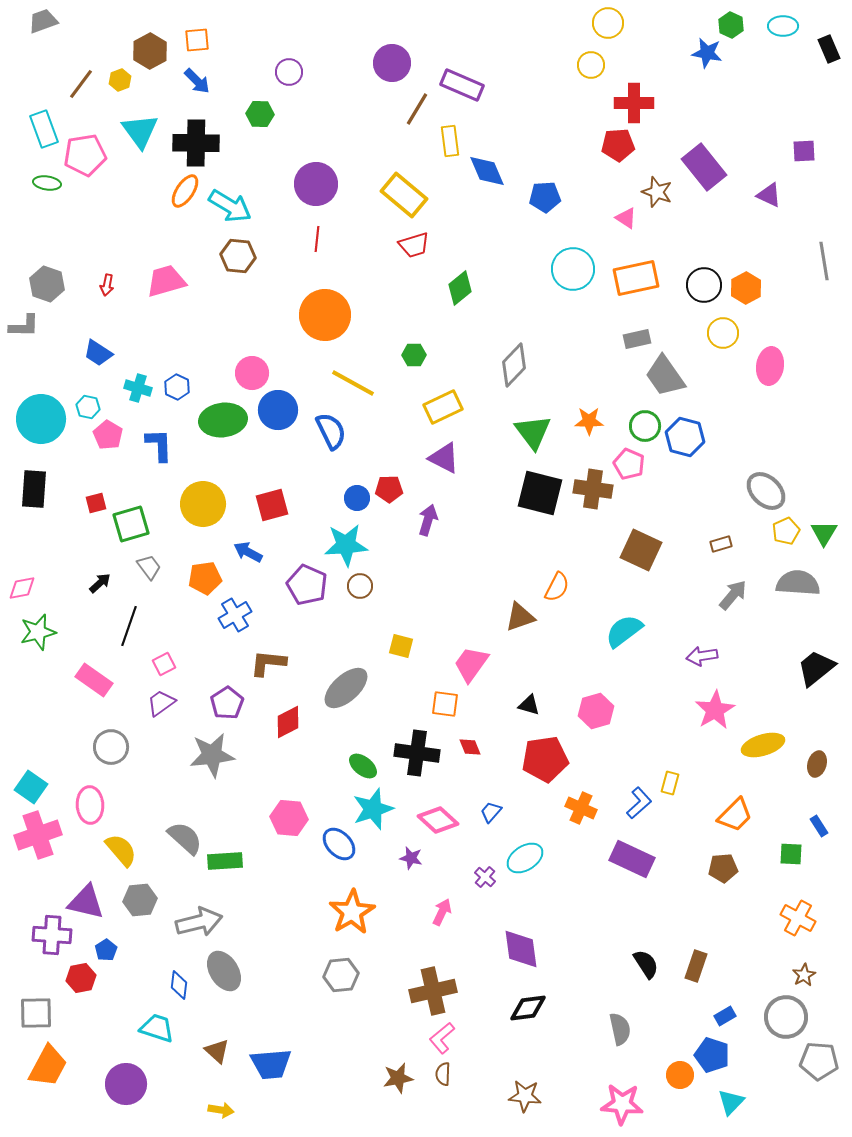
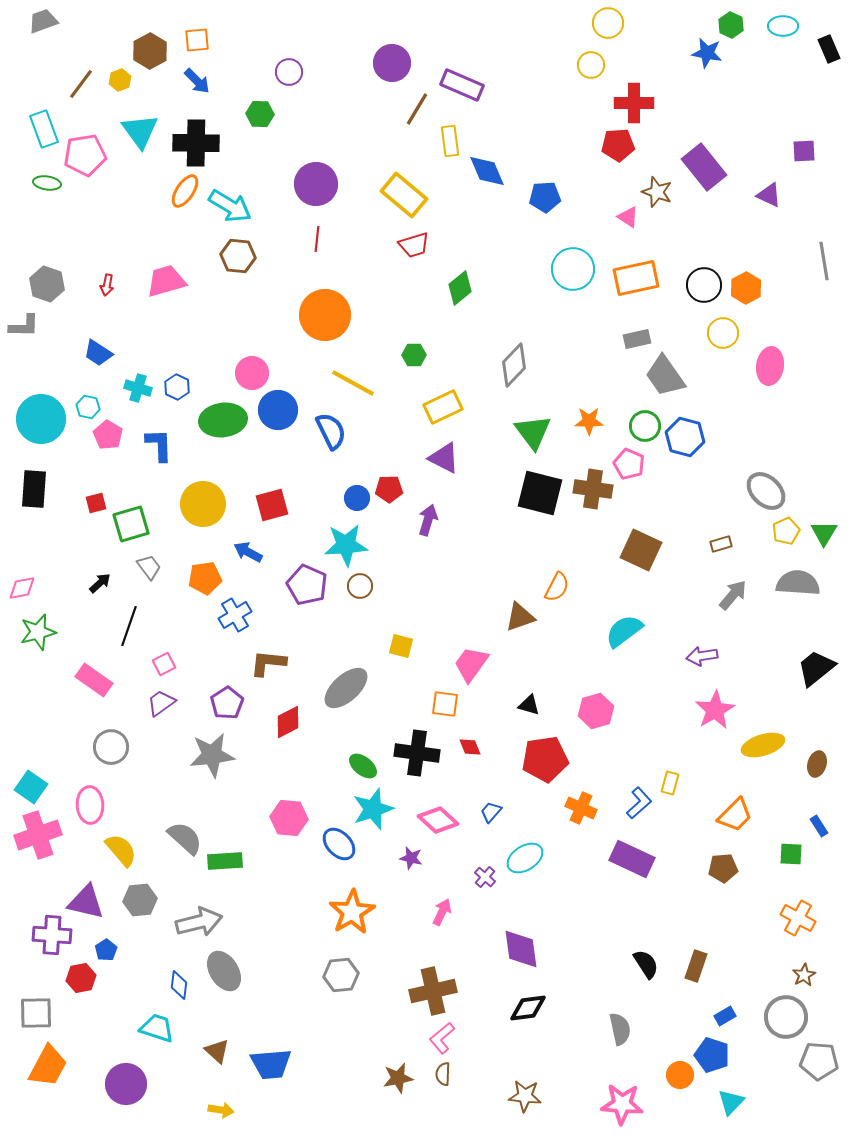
pink triangle at (626, 218): moved 2 px right, 1 px up
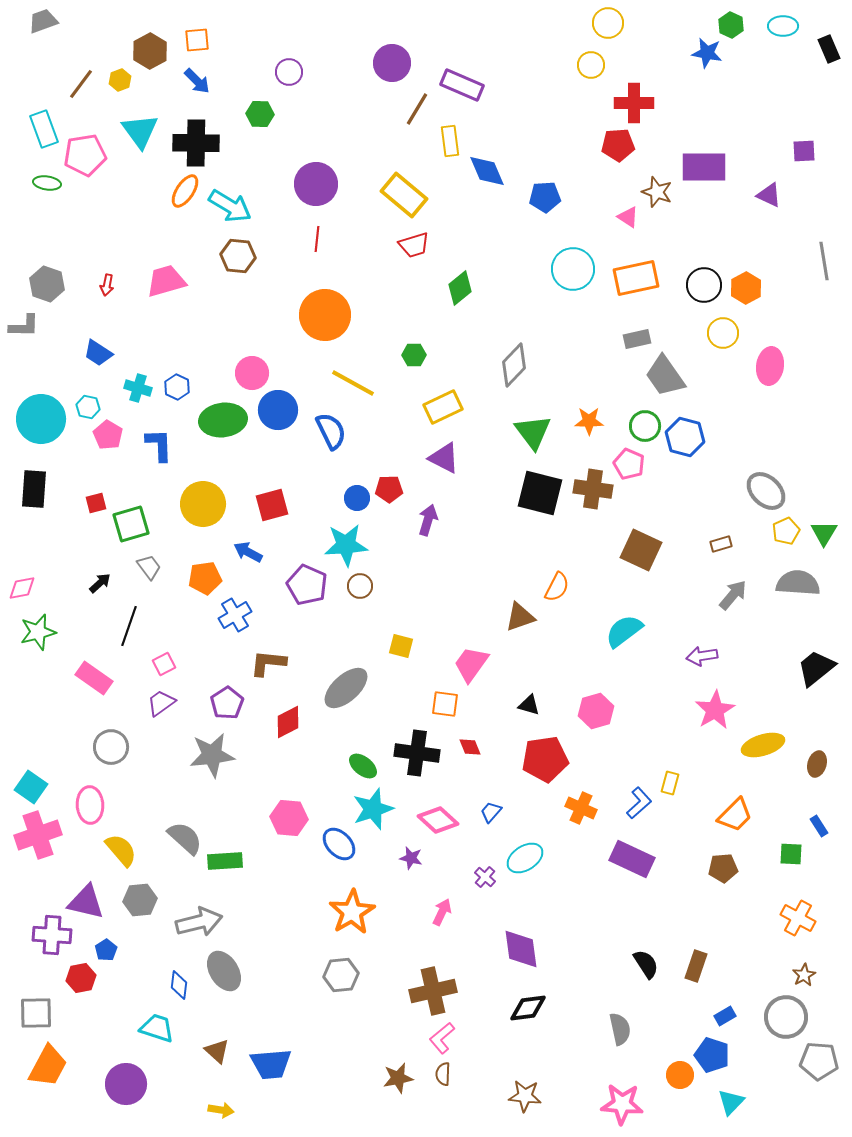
purple rectangle at (704, 167): rotated 51 degrees counterclockwise
pink rectangle at (94, 680): moved 2 px up
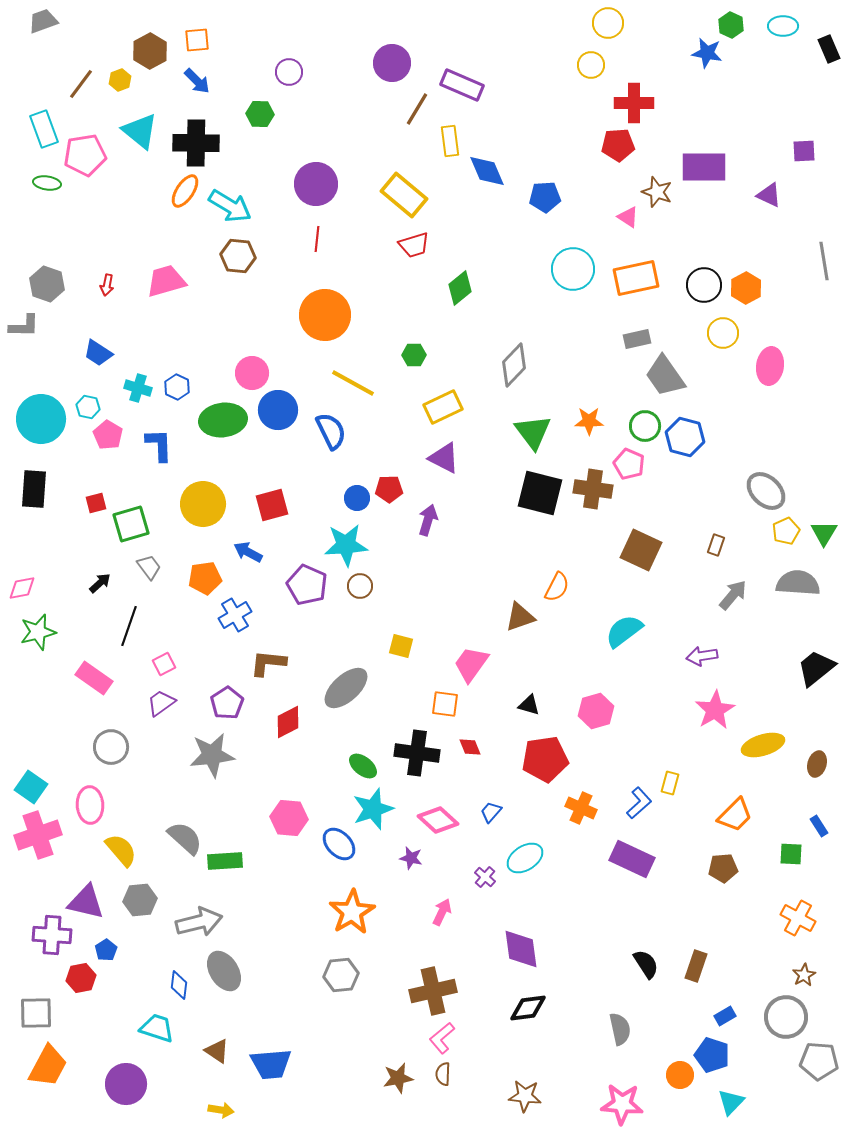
cyan triangle at (140, 131): rotated 15 degrees counterclockwise
brown rectangle at (721, 544): moved 5 px left, 1 px down; rotated 55 degrees counterclockwise
brown triangle at (217, 1051): rotated 8 degrees counterclockwise
